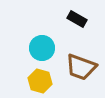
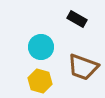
cyan circle: moved 1 px left, 1 px up
brown trapezoid: moved 2 px right
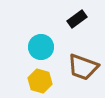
black rectangle: rotated 66 degrees counterclockwise
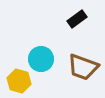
cyan circle: moved 12 px down
yellow hexagon: moved 21 px left
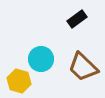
brown trapezoid: rotated 24 degrees clockwise
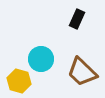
black rectangle: rotated 30 degrees counterclockwise
brown trapezoid: moved 1 px left, 5 px down
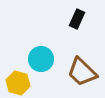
yellow hexagon: moved 1 px left, 2 px down
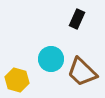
cyan circle: moved 10 px right
yellow hexagon: moved 1 px left, 3 px up
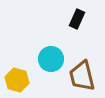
brown trapezoid: moved 4 px down; rotated 32 degrees clockwise
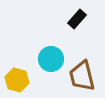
black rectangle: rotated 18 degrees clockwise
